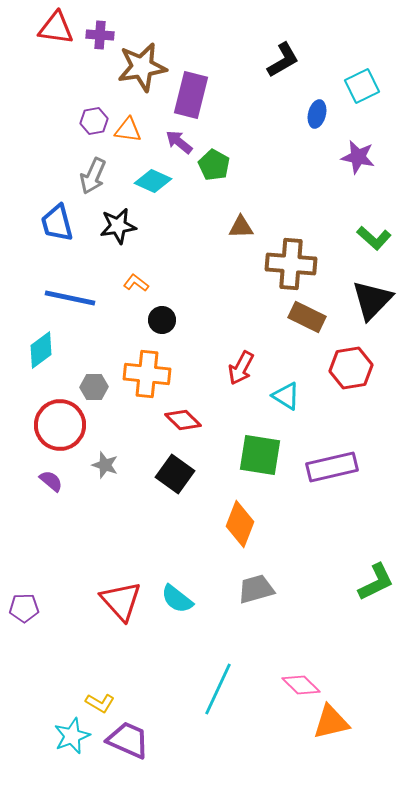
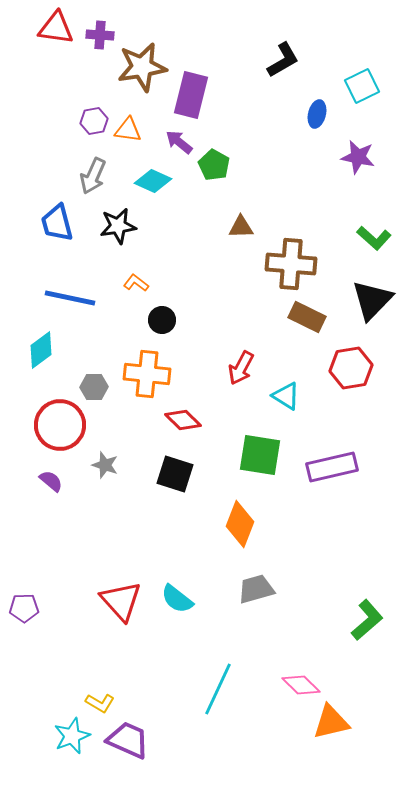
black square at (175, 474): rotated 18 degrees counterclockwise
green L-shape at (376, 582): moved 9 px left, 38 px down; rotated 15 degrees counterclockwise
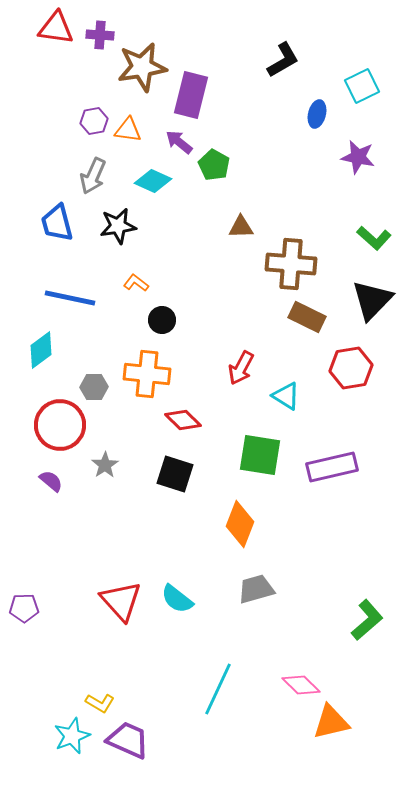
gray star at (105, 465): rotated 20 degrees clockwise
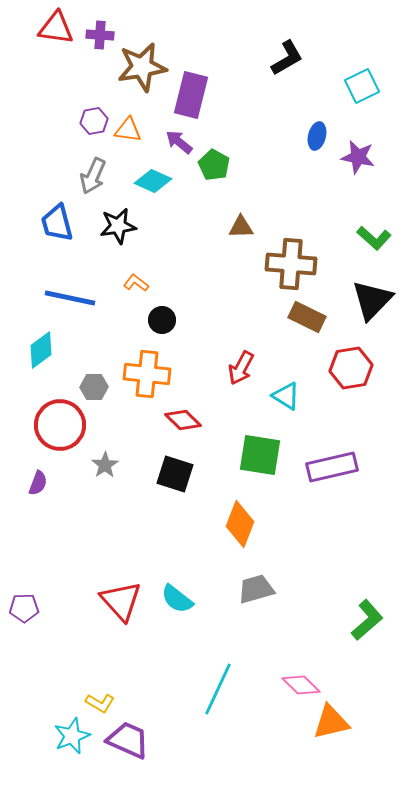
black L-shape at (283, 60): moved 4 px right, 2 px up
blue ellipse at (317, 114): moved 22 px down
purple semicircle at (51, 481): moved 13 px left, 2 px down; rotated 70 degrees clockwise
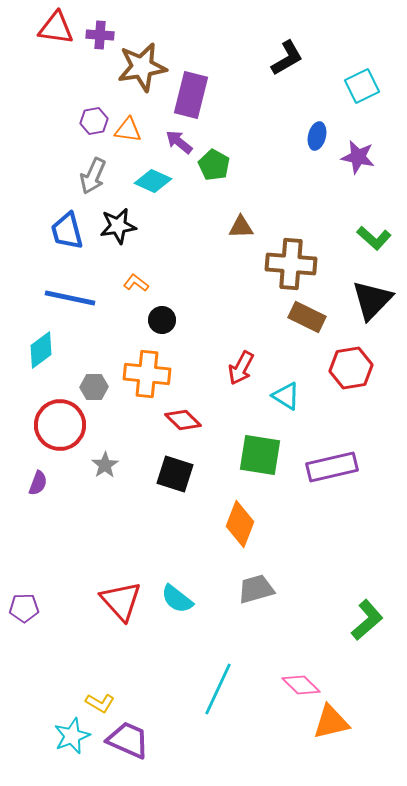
blue trapezoid at (57, 223): moved 10 px right, 8 px down
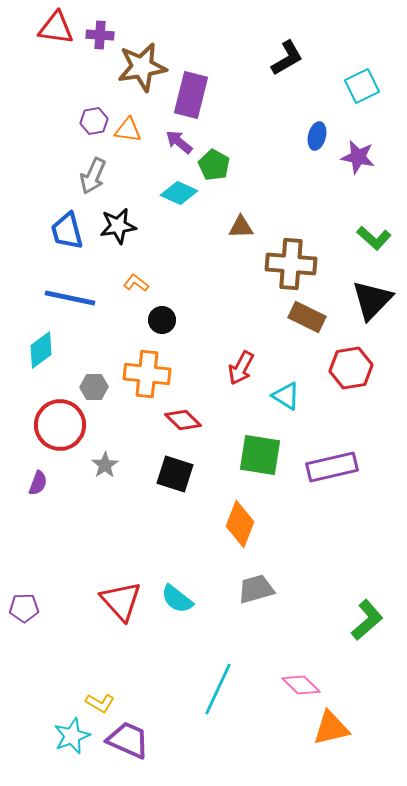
cyan diamond at (153, 181): moved 26 px right, 12 px down
orange triangle at (331, 722): moved 6 px down
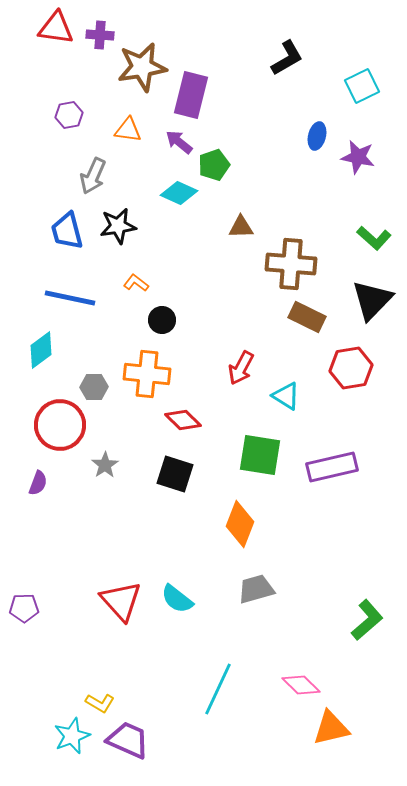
purple hexagon at (94, 121): moved 25 px left, 6 px up
green pentagon at (214, 165): rotated 24 degrees clockwise
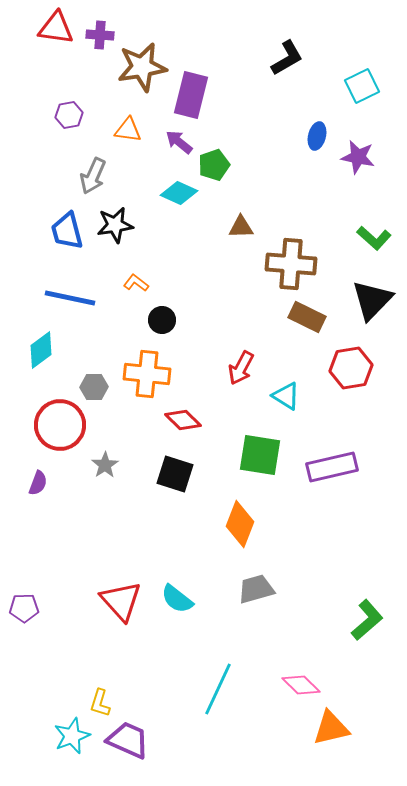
black star at (118, 226): moved 3 px left, 1 px up
yellow L-shape at (100, 703): rotated 76 degrees clockwise
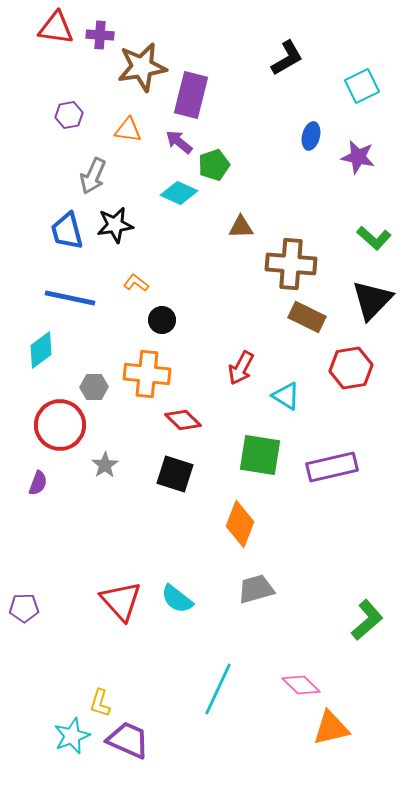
blue ellipse at (317, 136): moved 6 px left
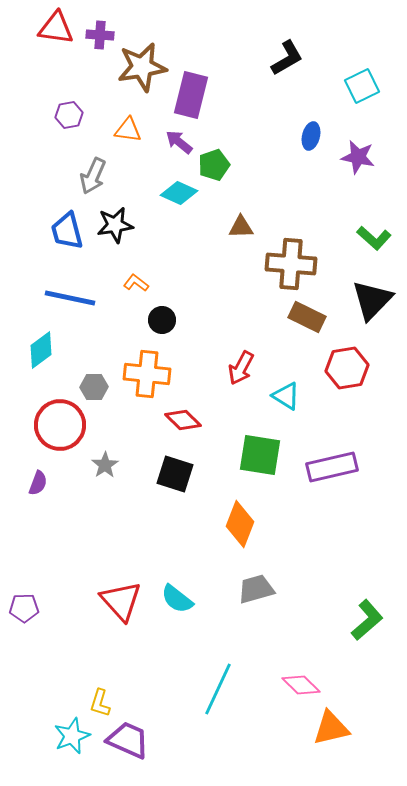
red hexagon at (351, 368): moved 4 px left
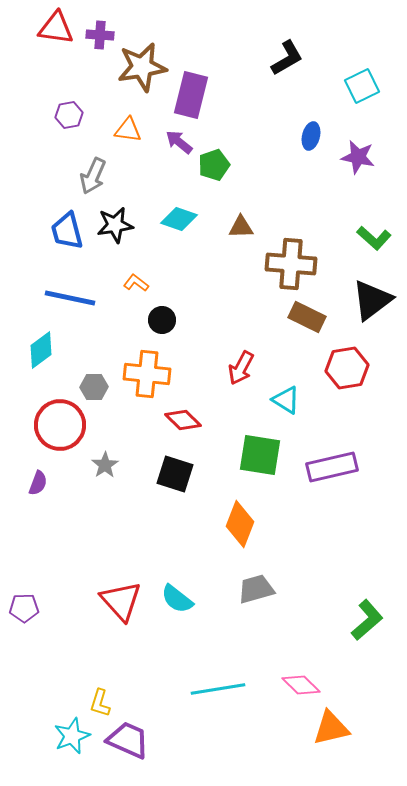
cyan diamond at (179, 193): moved 26 px down; rotated 6 degrees counterclockwise
black triangle at (372, 300): rotated 9 degrees clockwise
cyan triangle at (286, 396): moved 4 px down
cyan line at (218, 689): rotated 56 degrees clockwise
